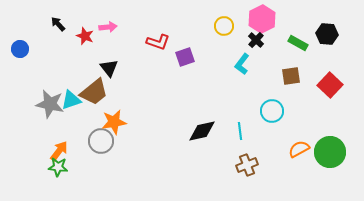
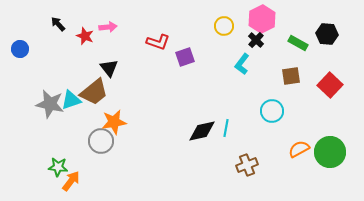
cyan line: moved 14 px left, 3 px up; rotated 18 degrees clockwise
orange arrow: moved 12 px right, 30 px down
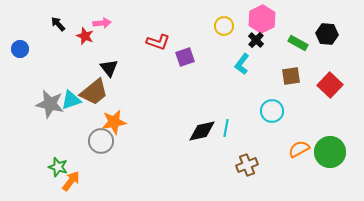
pink arrow: moved 6 px left, 4 px up
green star: rotated 12 degrees clockwise
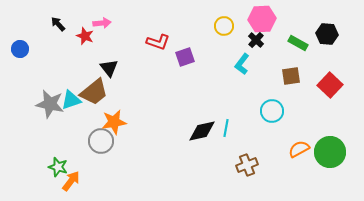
pink hexagon: rotated 24 degrees clockwise
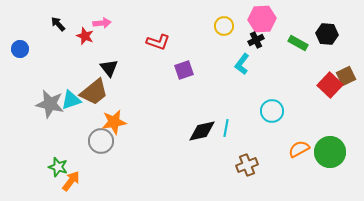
black cross: rotated 21 degrees clockwise
purple square: moved 1 px left, 13 px down
brown square: moved 55 px right; rotated 18 degrees counterclockwise
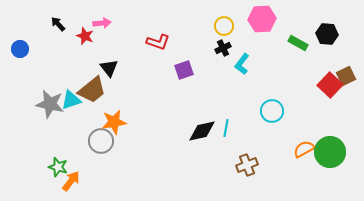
black cross: moved 33 px left, 8 px down
brown trapezoid: moved 2 px left, 2 px up
orange semicircle: moved 5 px right
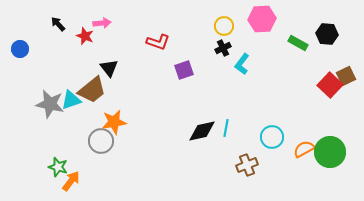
cyan circle: moved 26 px down
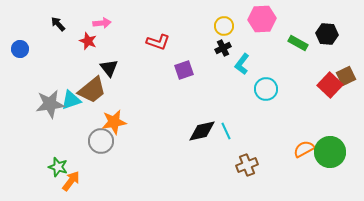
red star: moved 3 px right, 5 px down
gray star: rotated 20 degrees counterclockwise
cyan line: moved 3 px down; rotated 36 degrees counterclockwise
cyan circle: moved 6 px left, 48 px up
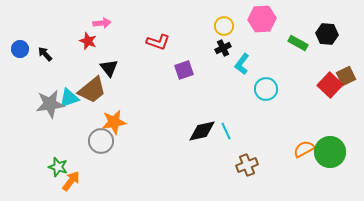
black arrow: moved 13 px left, 30 px down
cyan triangle: moved 2 px left, 2 px up
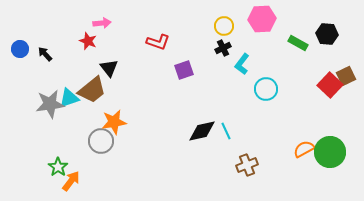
green star: rotated 18 degrees clockwise
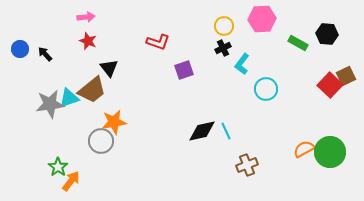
pink arrow: moved 16 px left, 6 px up
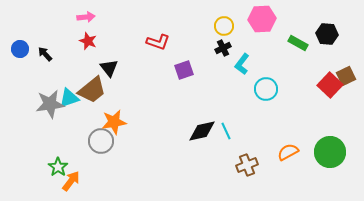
orange semicircle: moved 16 px left, 3 px down
